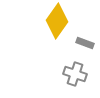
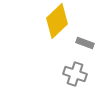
yellow diamond: rotated 12 degrees clockwise
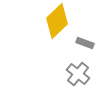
gray cross: moved 3 px right; rotated 20 degrees clockwise
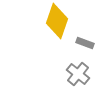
yellow diamond: rotated 28 degrees counterclockwise
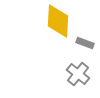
yellow diamond: moved 1 px right; rotated 16 degrees counterclockwise
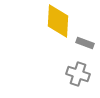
gray cross: rotated 20 degrees counterclockwise
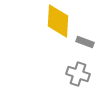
gray rectangle: moved 1 px up
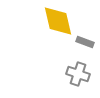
yellow diamond: rotated 16 degrees counterclockwise
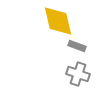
gray rectangle: moved 8 px left, 4 px down
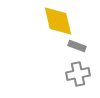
gray cross: rotated 30 degrees counterclockwise
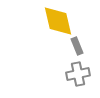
gray rectangle: rotated 48 degrees clockwise
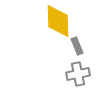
yellow diamond: rotated 12 degrees clockwise
